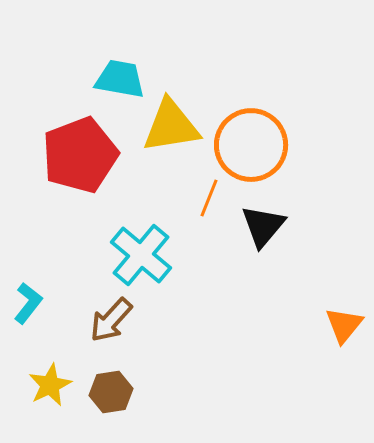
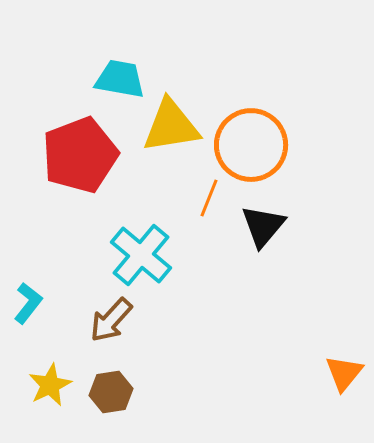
orange triangle: moved 48 px down
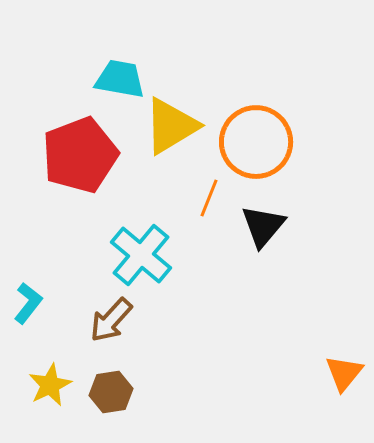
yellow triangle: rotated 22 degrees counterclockwise
orange circle: moved 5 px right, 3 px up
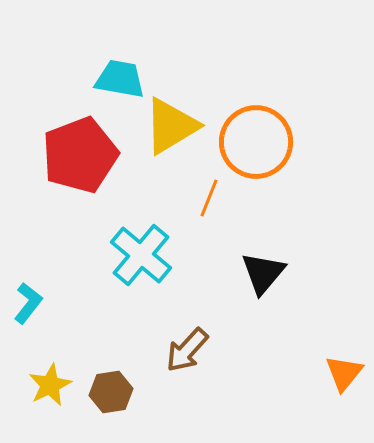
black triangle: moved 47 px down
brown arrow: moved 76 px right, 30 px down
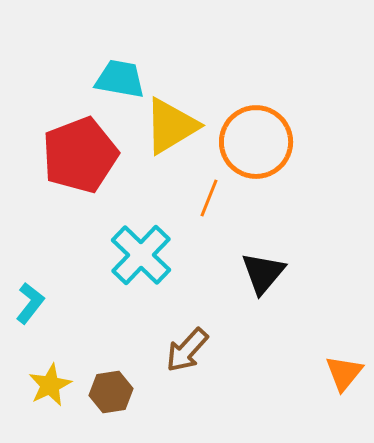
cyan cross: rotated 4 degrees clockwise
cyan L-shape: moved 2 px right
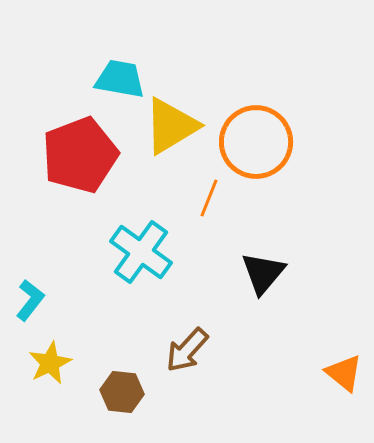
cyan cross: moved 3 px up; rotated 8 degrees counterclockwise
cyan L-shape: moved 3 px up
orange triangle: rotated 30 degrees counterclockwise
yellow star: moved 22 px up
brown hexagon: moved 11 px right; rotated 15 degrees clockwise
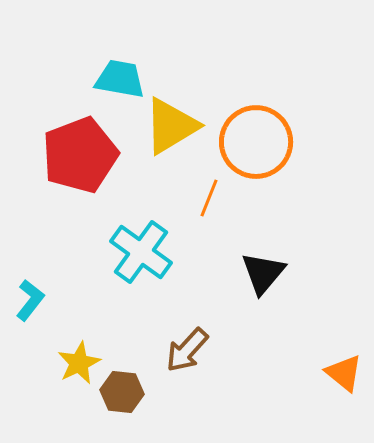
yellow star: moved 29 px right
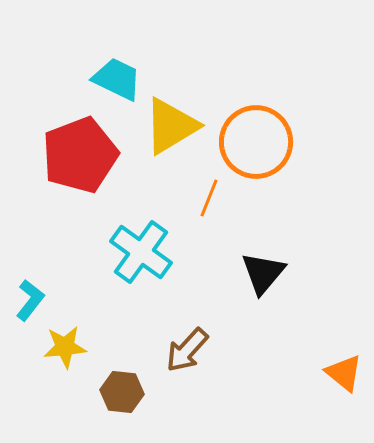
cyan trapezoid: moved 3 px left; rotated 16 degrees clockwise
yellow star: moved 14 px left, 16 px up; rotated 21 degrees clockwise
